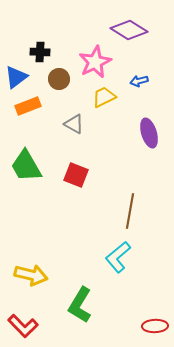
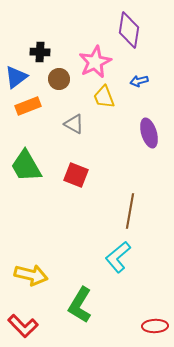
purple diamond: rotated 66 degrees clockwise
yellow trapezoid: rotated 85 degrees counterclockwise
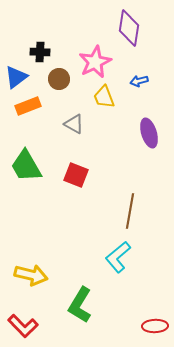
purple diamond: moved 2 px up
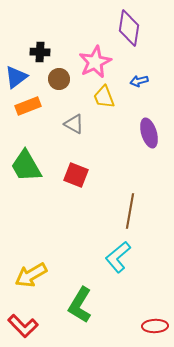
yellow arrow: rotated 136 degrees clockwise
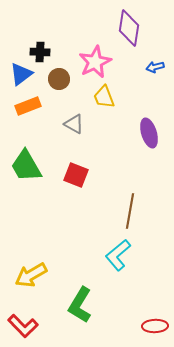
blue triangle: moved 5 px right, 3 px up
blue arrow: moved 16 px right, 14 px up
cyan L-shape: moved 2 px up
